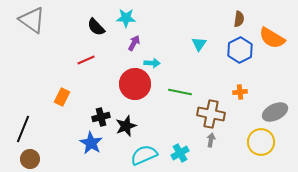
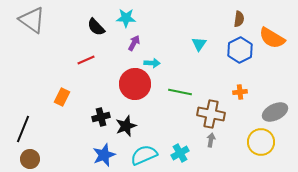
blue star: moved 13 px right, 12 px down; rotated 20 degrees clockwise
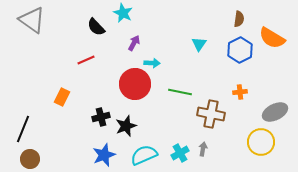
cyan star: moved 3 px left, 5 px up; rotated 24 degrees clockwise
gray arrow: moved 8 px left, 9 px down
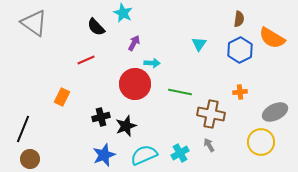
gray triangle: moved 2 px right, 3 px down
gray arrow: moved 6 px right, 4 px up; rotated 40 degrees counterclockwise
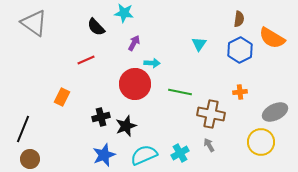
cyan star: moved 1 px right; rotated 18 degrees counterclockwise
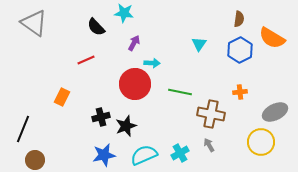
blue star: rotated 10 degrees clockwise
brown circle: moved 5 px right, 1 px down
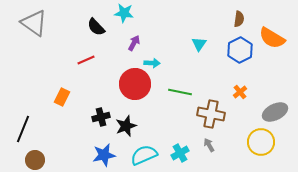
orange cross: rotated 32 degrees counterclockwise
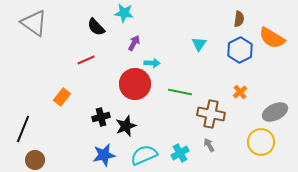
orange rectangle: rotated 12 degrees clockwise
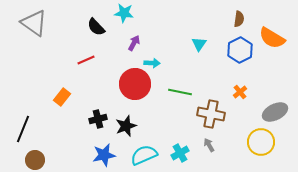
black cross: moved 3 px left, 2 px down
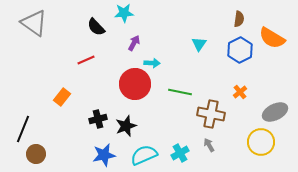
cyan star: rotated 12 degrees counterclockwise
brown circle: moved 1 px right, 6 px up
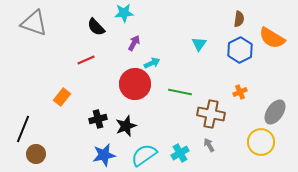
gray triangle: rotated 16 degrees counterclockwise
cyan arrow: rotated 28 degrees counterclockwise
orange cross: rotated 16 degrees clockwise
gray ellipse: rotated 30 degrees counterclockwise
cyan semicircle: rotated 12 degrees counterclockwise
